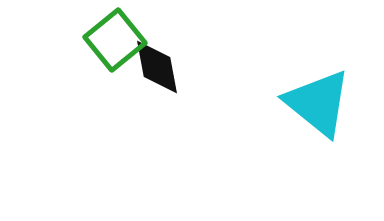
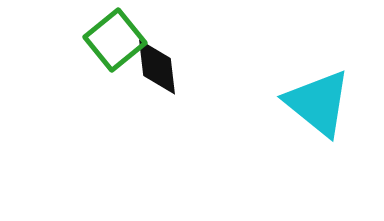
black diamond: rotated 4 degrees clockwise
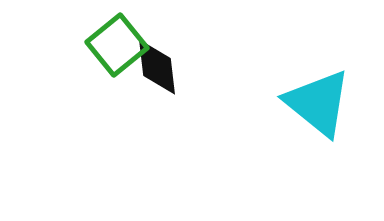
green square: moved 2 px right, 5 px down
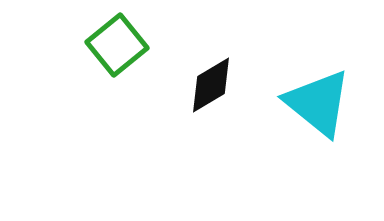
black diamond: moved 54 px right, 18 px down; rotated 66 degrees clockwise
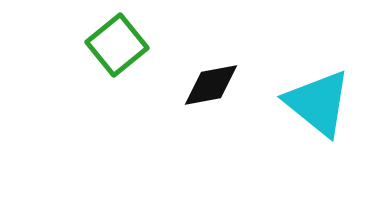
black diamond: rotated 20 degrees clockwise
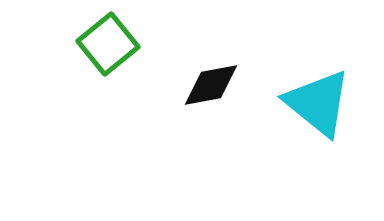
green square: moved 9 px left, 1 px up
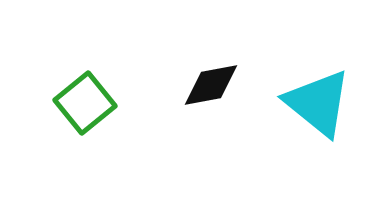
green square: moved 23 px left, 59 px down
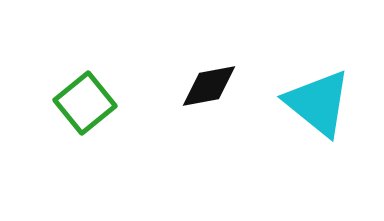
black diamond: moved 2 px left, 1 px down
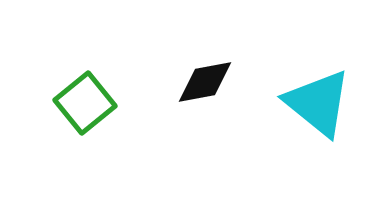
black diamond: moved 4 px left, 4 px up
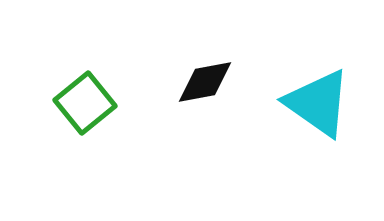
cyan triangle: rotated 4 degrees counterclockwise
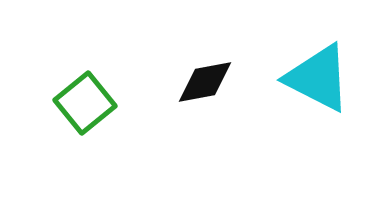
cyan triangle: moved 25 px up; rotated 8 degrees counterclockwise
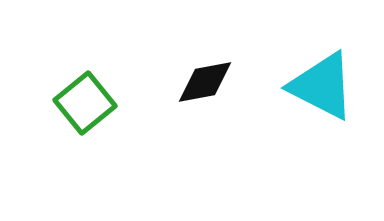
cyan triangle: moved 4 px right, 8 px down
